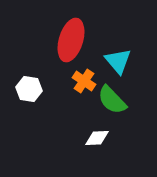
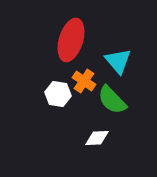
white hexagon: moved 29 px right, 5 px down
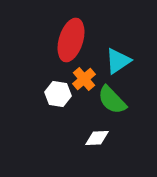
cyan triangle: rotated 36 degrees clockwise
orange cross: moved 2 px up; rotated 15 degrees clockwise
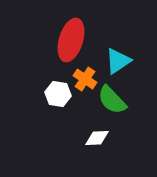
orange cross: moved 1 px right; rotated 15 degrees counterclockwise
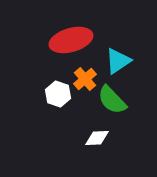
red ellipse: rotated 57 degrees clockwise
orange cross: rotated 15 degrees clockwise
white hexagon: rotated 10 degrees clockwise
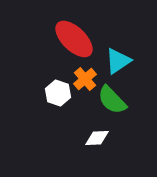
red ellipse: moved 3 px right, 1 px up; rotated 60 degrees clockwise
white hexagon: moved 1 px up
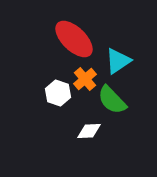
white diamond: moved 8 px left, 7 px up
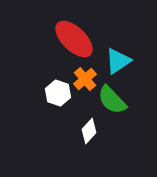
white diamond: rotated 45 degrees counterclockwise
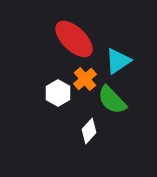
white hexagon: rotated 10 degrees clockwise
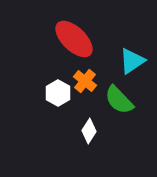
cyan triangle: moved 14 px right
orange cross: moved 2 px down; rotated 10 degrees counterclockwise
green semicircle: moved 7 px right
white diamond: rotated 10 degrees counterclockwise
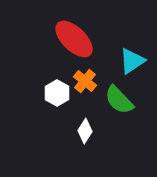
white hexagon: moved 1 px left
white diamond: moved 4 px left
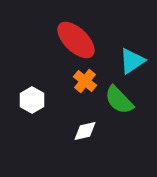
red ellipse: moved 2 px right, 1 px down
white hexagon: moved 25 px left, 7 px down
white diamond: rotated 45 degrees clockwise
